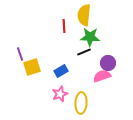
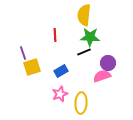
red line: moved 9 px left, 9 px down
purple line: moved 3 px right, 1 px up
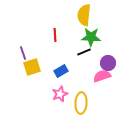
green star: moved 1 px right
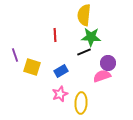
purple line: moved 8 px left, 2 px down
yellow square: rotated 36 degrees clockwise
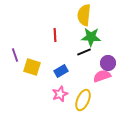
yellow ellipse: moved 2 px right, 3 px up; rotated 20 degrees clockwise
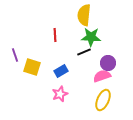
yellow ellipse: moved 20 px right
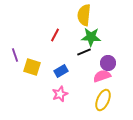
red line: rotated 32 degrees clockwise
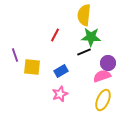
yellow square: rotated 12 degrees counterclockwise
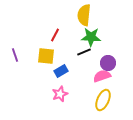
yellow square: moved 14 px right, 11 px up
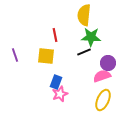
red line: rotated 40 degrees counterclockwise
blue rectangle: moved 5 px left, 11 px down; rotated 40 degrees counterclockwise
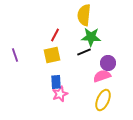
red line: rotated 40 degrees clockwise
yellow square: moved 6 px right, 1 px up; rotated 18 degrees counterclockwise
blue rectangle: rotated 24 degrees counterclockwise
